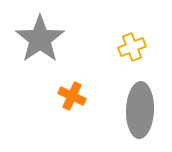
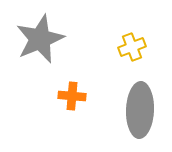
gray star: rotated 12 degrees clockwise
orange cross: rotated 20 degrees counterclockwise
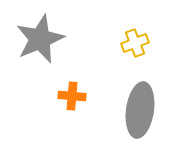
yellow cross: moved 3 px right, 4 px up
gray ellipse: rotated 6 degrees clockwise
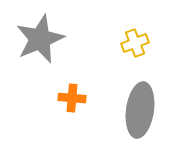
orange cross: moved 2 px down
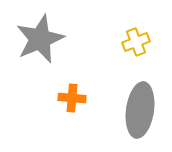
yellow cross: moved 1 px right, 1 px up
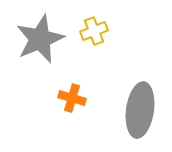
yellow cross: moved 42 px left, 11 px up
orange cross: rotated 12 degrees clockwise
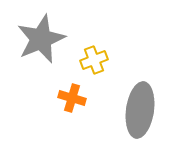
yellow cross: moved 29 px down
gray star: moved 1 px right
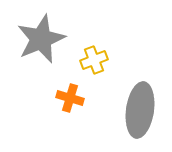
orange cross: moved 2 px left
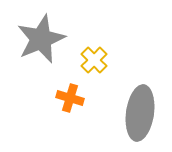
yellow cross: rotated 24 degrees counterclockwise
gray ellipse: moved 3 px down
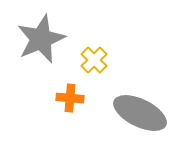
orange cross: rotated 12 degrees counterclockwise
gray ellipse: rotated 72 degrees counterclockwise
